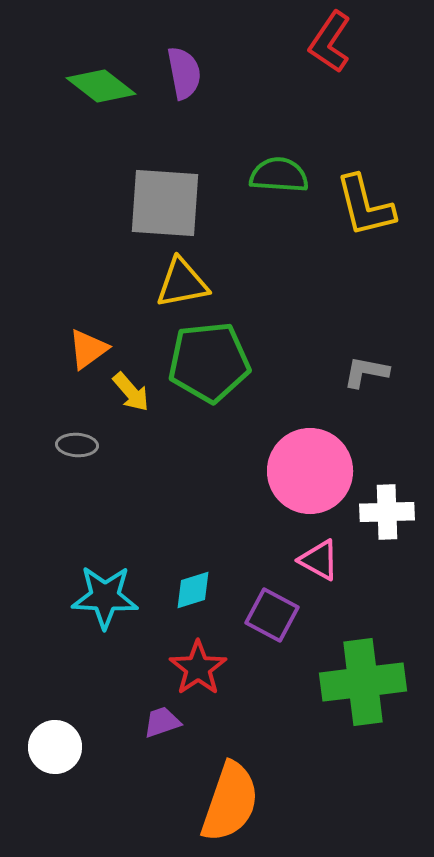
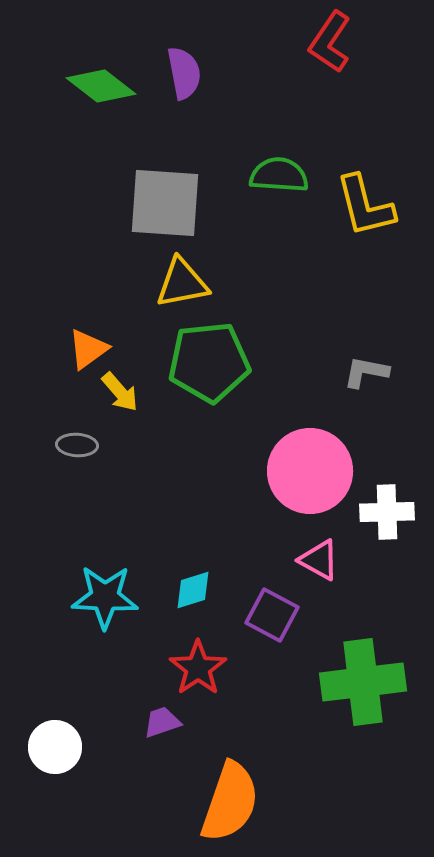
yellow arrow: moved 11 px left
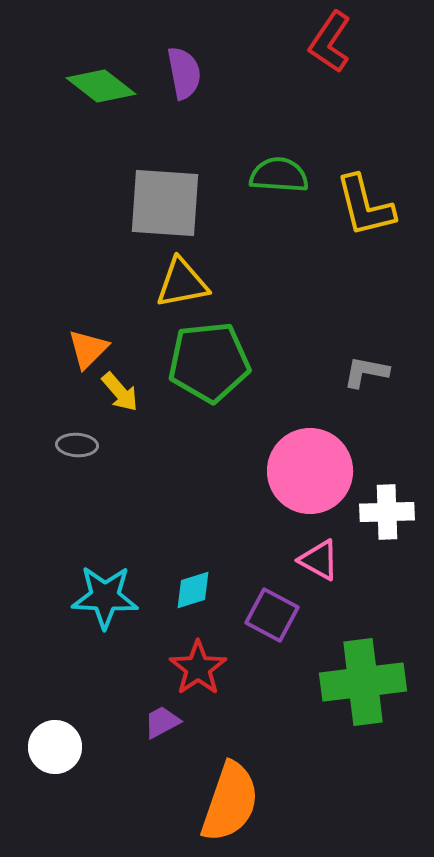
orange triangle: rotated 9 degrees counterclockwise
purple trapezoid: rotated 9 degrees counterclockwise
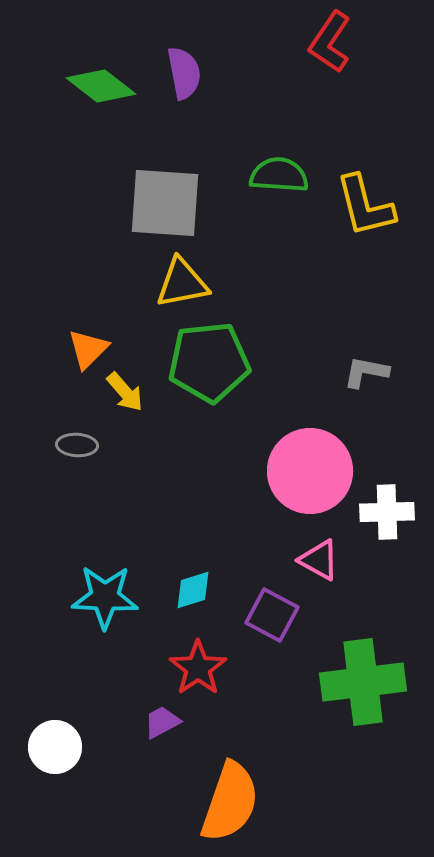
yellow arrow: moved 5 px right
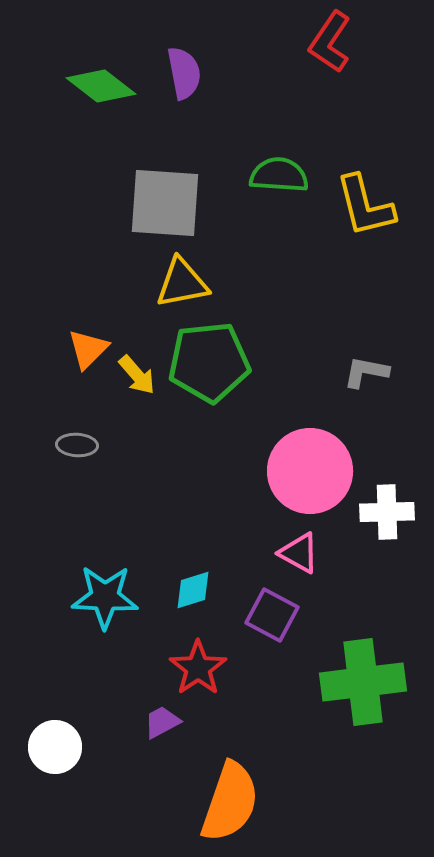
yellow arrow: moved 12 px right, 17 px up
pink triangle: moved 20 px left, 7 px up
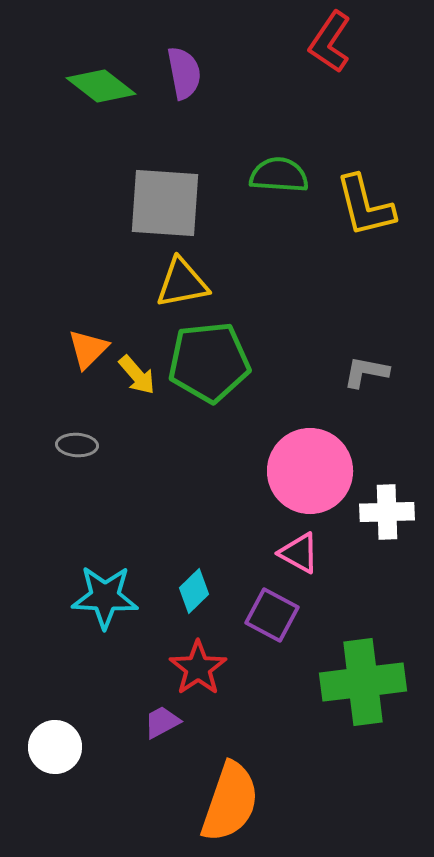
cyan diamond: moved 1 px right, 1 px down; rotated 27 degrees counterclockwise
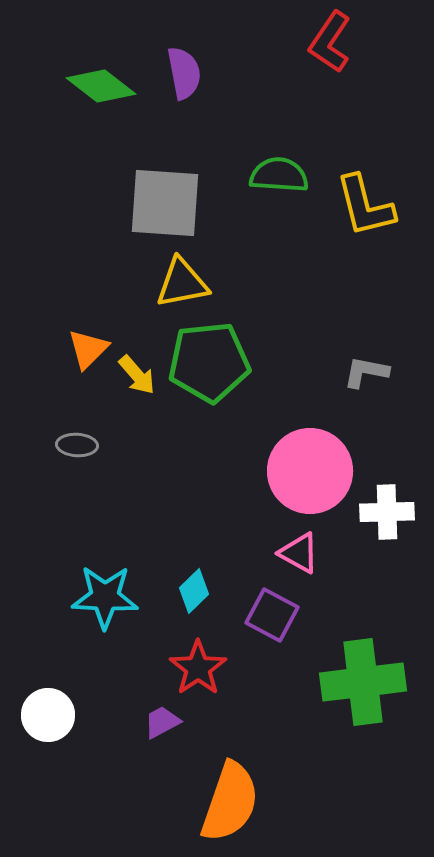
white circle: moved 7 px left, 32 px up
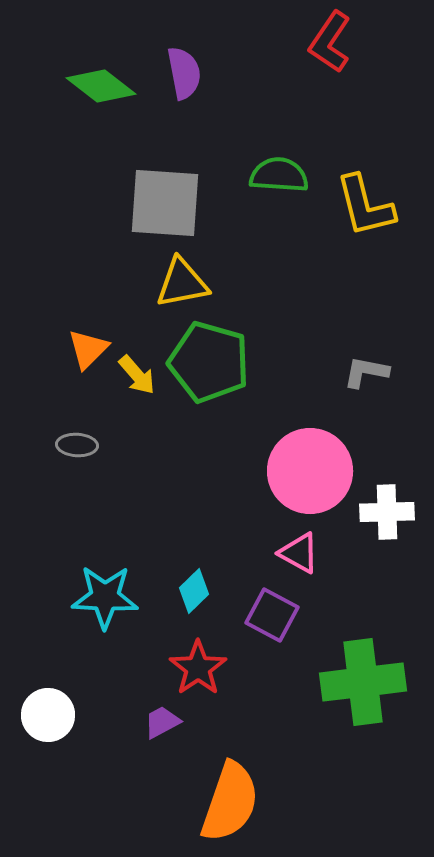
green pentagon: rotated 22 degrees clockwise
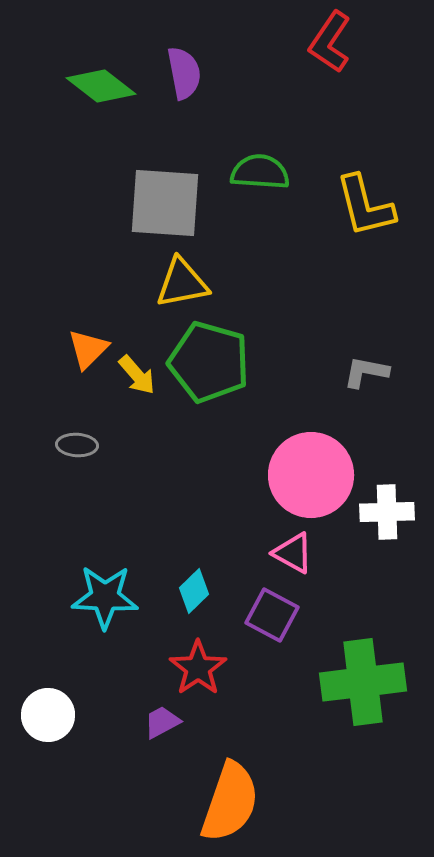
green semicircle: moved 19 px left, 3 px up
pink circle: moved 1 px right, 4 px down
pink triangle: moved 6 px left
